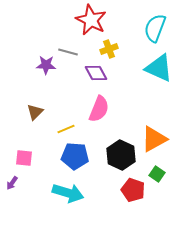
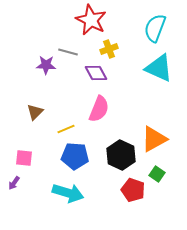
purple arrow: moved 2 px right
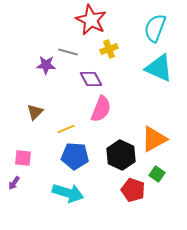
purple diamond: moved 5 px left, 6 px down
pink semicircle: moved 2 px right
pink square: moved 1 px left
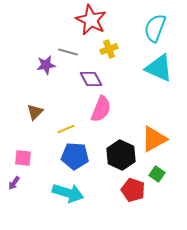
purple star: rotated 12 degrees counterclockwise
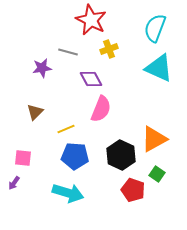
purple star: moved 4 px left, 3 px down
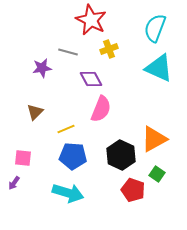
blue pentagon: moved 2 px left
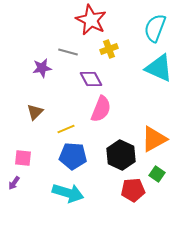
red pentagon: rotated 25 degrees counterclockwise
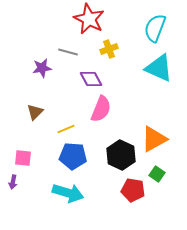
red star: moved 2 px left, 1 px up
purple arrow: moved 1 px left, 1 px up; rotated 24 degrees counterclockwise
red pentagon: rotated 15 degrees clockwise
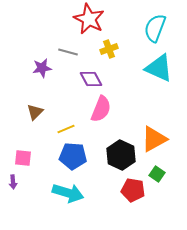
purple arrow: rotated 16 degrees counterclockwise
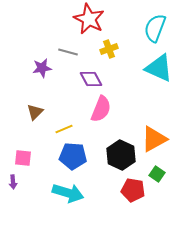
yellow line: moved 2 px left
